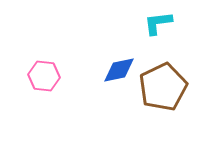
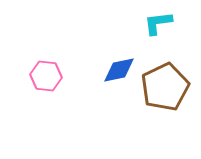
pink hexagon: moved 2 px right
brown pentagon: moved 2 px right
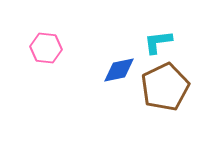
cyan L-shape: moved 19 px down
pink hexagon: moved 28 px up
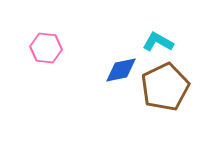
cyan L-shape: rotated 36 degrees clockwise
blue diamond: moved 2 px right
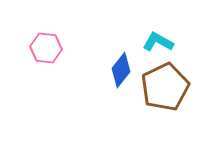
blue diamond: rotated 40 degrees counterclockwise
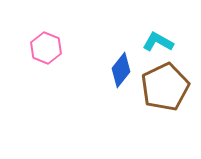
pink hexagon: rotated 16 degrees clockwise
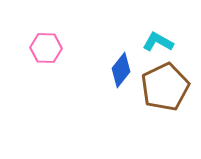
pink hexagon: rotated 20 degrees counterclockwise
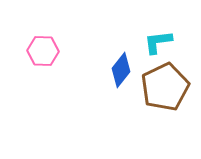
cyan L-shape: rotated 36 degrees counterclockwise
pink hexagon: moved 3 px left, 3 px down
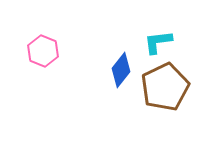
pink hexagon: rotated 20 degrees clockwise
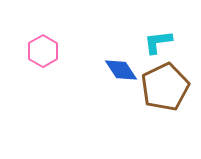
pink hexagon: rotated 8 degrees clockwise
blue diamond: rotated 72 degrees counterclockwise
